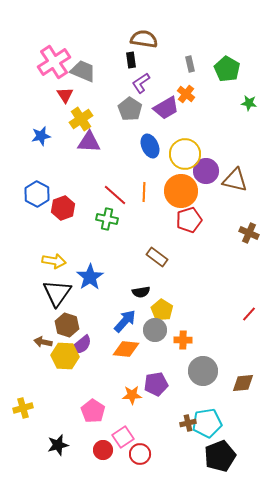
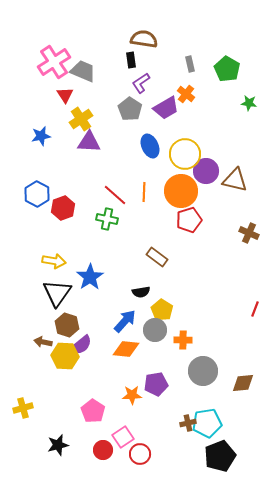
red line at (249, 314): moved 6 px right, 5 px up; rotated 21 degrees counterclockwise
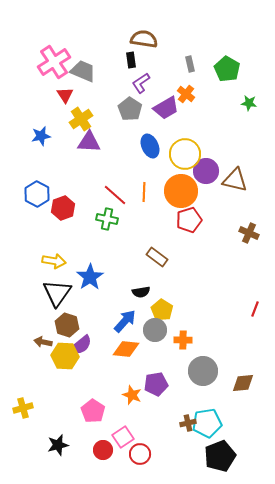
orange star at (132, 395): rotated 24 degrees clockwise
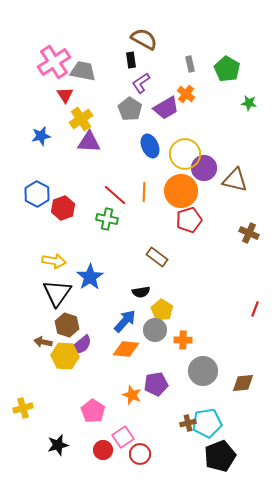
brown semicircle at (144, 39): rotated 20 degrees clockwise
gray trapezoid at (83, 71): rotated 12 degrees counterclockwise
purple circle at (206, 171): moved 2 px left, 3 px up
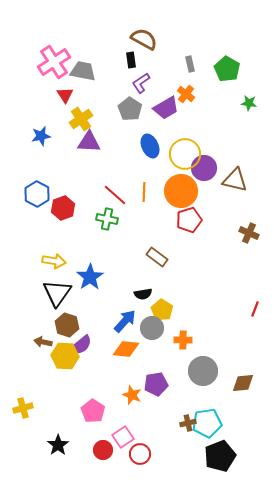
black semicircle at (141, 292): moved 2 px right, 2 px down
gray circle at (155, 330): moved 3 px left, 2 px up
black star at (58, 445): rotated 20 degrees counterclockwise
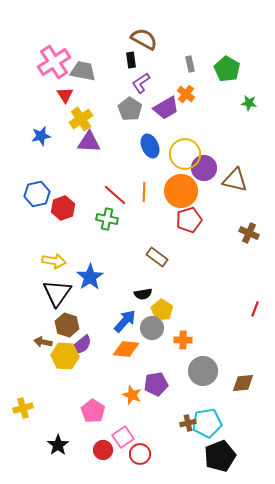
blue hexagon at (37, 194): rotated 20 degrees clockwise
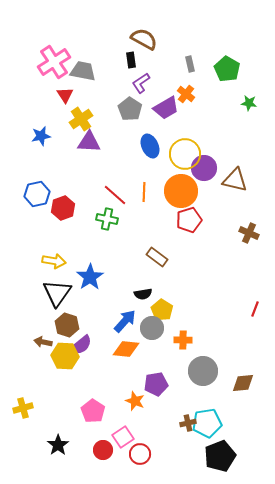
orange star at (132, 395): moved 3 px right, 6 px down
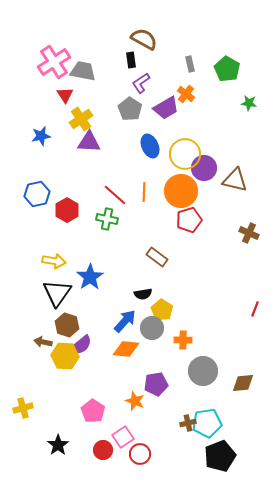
red hexagon at (63, 208): moved 4 px right, 2 px down; rotated 10 degrees counterclockwise
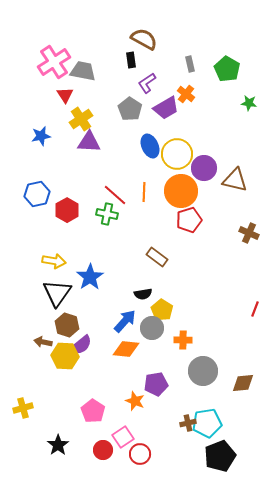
purple L-shape at (141, 83): moved 6 px right
yellow circle at (185, 154): moved 8 px left
green cross at (107, 219): moved 5 px up
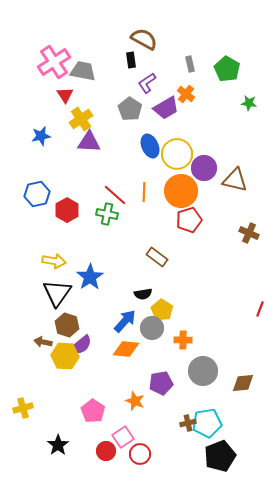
red line at (255, 309): moved 5 px right
purple pentagon at (156, 384): moved 5 px right, 1 px up
red circle at (103, 450): moved 3 px right, 1 px down
